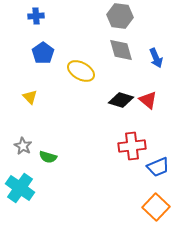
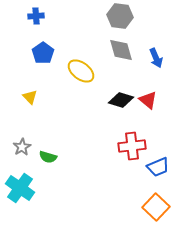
yellow ellipse: rotated 8 degrees clockwise
gray star: moved 1 px left, 1 px down; rotated 12 degrees clockwise
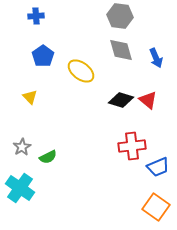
blue pentagon: moved 3 px down
green semicircle: rotated 42 degrees counterclockwise
orange square: rotated 8 degrees counterclockwise
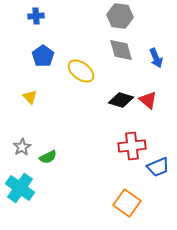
orange square: moved 29 px left, 4 px up
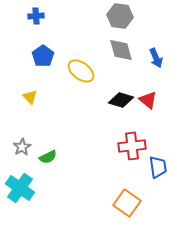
blue trapezoid: rotated 75 degrees counterclockwise
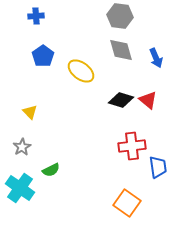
yellow triangle: moved 15 px down
green semicircle: moved 3 px right, 13 px down
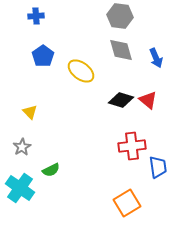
orange square: rotated 24 degrees clockwise
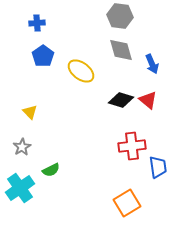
blue cross: moved 1 px right, 7 px down
blue arrow: moved 4 px left, 6 px down
cyan cross: rotated 20 degrees clockwise
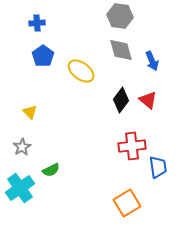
blue arrow: moved 3 px up
black diamond: rotated 70 degrees counterclockwise
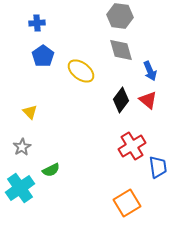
blue arrow: moved 2 px left, 10 px down
red cross: rotated 24 degrees counterclockwise
